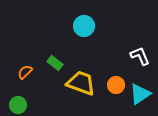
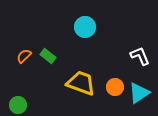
cyan circle: moved 1 px right, 1 px down
green rectangle: moved 7 px left, 7 px up
orange semicircle: moved 1 px left, 16 px up
orange circle: moved 1 px left, 2 px down
cyan triangle: moved 1 px left, 1 px up
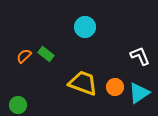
green rectangle: moved 2 px left, 2 px up
yellow trapezoid: moved 2 px right
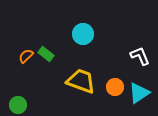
cyan circle: moved 2 px left, 7 px down
orange semicircle: moved 2 px right
yellow trapezoid: moved 2 px left, 2 px up
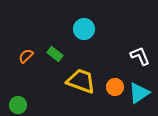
cyan circle: moved 1 px right, 5 px up
green rectangle: moved 9 px right
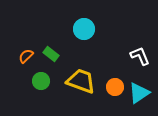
green rectangle: moved 4 px left
green circle: moved 23 px right, 24 px up
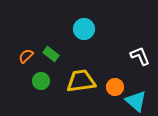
yellow trapezoid: rotated 28 degrees counterclockwise
cyan triangle: moved 3 px left, 8 px down; rotated 45 degrees counterclockwise
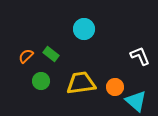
yellow trapezoid: moved 2 px down
